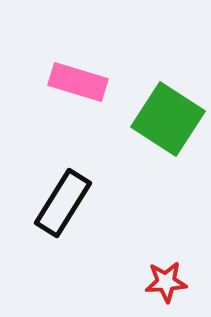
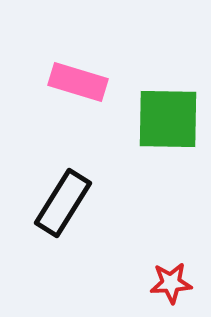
green square: rotated 32 degrees counterclockwise
red star: moved 5 px right, 1 px down
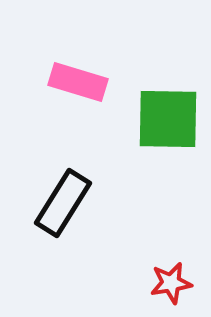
red star: rotated 6 degrees counterclockwise
